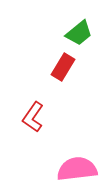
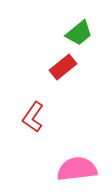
red rectangle: rotated 20 degrees clockwise
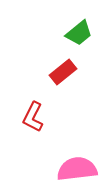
red rectangle: moved 5 px down
red L-shape: rotated 8 degrees counterclockwise
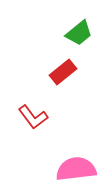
red L-shape: rotated 64 degrees counterclockwise
pink semicircle: moved 1 px left
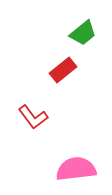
green trapezoid: moved 4 px right
red rectangle: moved 2 px up
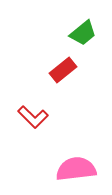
red L-shape: rotated 8 degrees counterclockwise
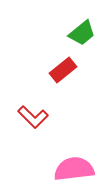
green trapezoid: moved 1 px left
pink semicircle: moved 2 px left
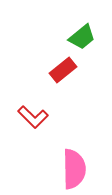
green trapezoid: moved 4 px down
pink semicircle: rotated 96 degrees clockwise
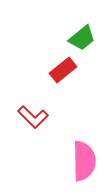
green trapezoid: moved 1 px down
pink semicircle: moved 10 px right, 8 px up
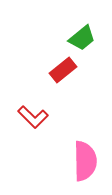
pink semicircle: moved 1 px right
